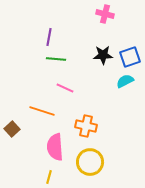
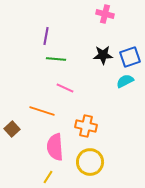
purple line: moved 3 px left, 1 px up
yellow line: moved 1 px left; rotated 16 degrees clockwise
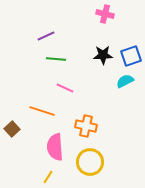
purple line: rotated 54 degrees clockwise
blue square: moved 1 px right, 1 px up
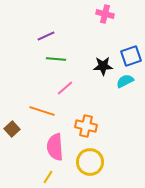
black star: moved 11 px down
pink line: rotated 66 degrees counterclockwise
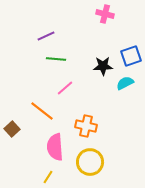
cyan semicircle: moved 2 px down
orange line: rotated 20 degrees clockwise
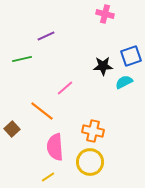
green line: moved 34 px left; rotated 18 degrees counterclockwise
cyan semicircle: moved 1 px left, 1 px up
orange cross: moved 7 px right, 5 px down
yellow line: rotated 24 degrees clockwise
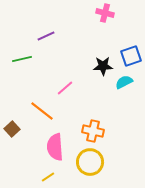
pink cross: moved 1 px up
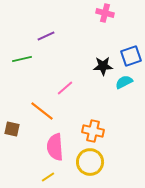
brown square: rotated 35 degrees counterclockwise
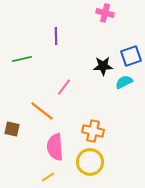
purple line: moved 10 px right; rotated 66 degrees counterclockwise
pink line: moved 1 px left, 1 px up; rotated 12 degrees counterclockwise
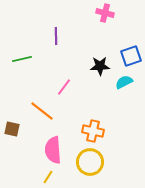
black star: moved 3 px left
pink semicircle: moved 2 px left, 3 px down
yellow line: rotated 24 degrees counterclockwise
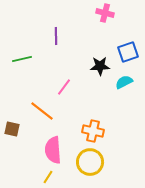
blue square: moved 3 px left, 4 px up
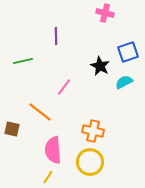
green line: moved 1 px right, 2 px down
black star: rotated 30 degrees clockwise
orange line: moved 2 px left, 1 px down
